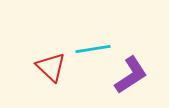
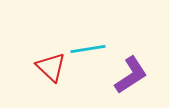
cyan line: moved 5 px left
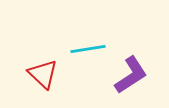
red triangle: moved 8 px left, 7 px down
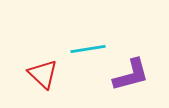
purple L-shape: rotated 18 degrees clockwise
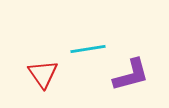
red triangle: rotated 12 degrees clockwise
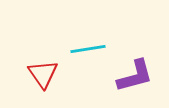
purple L-shape: moved 4 px right, 1 px down
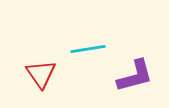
red triangle: moved 2 px left
